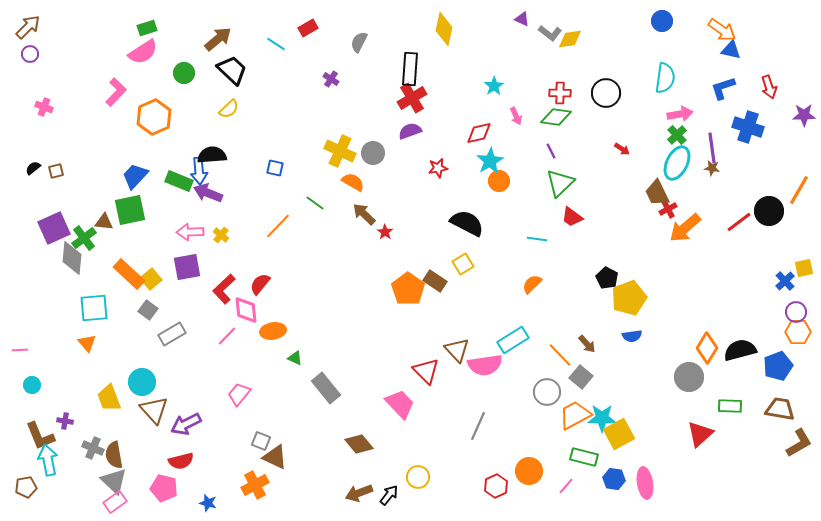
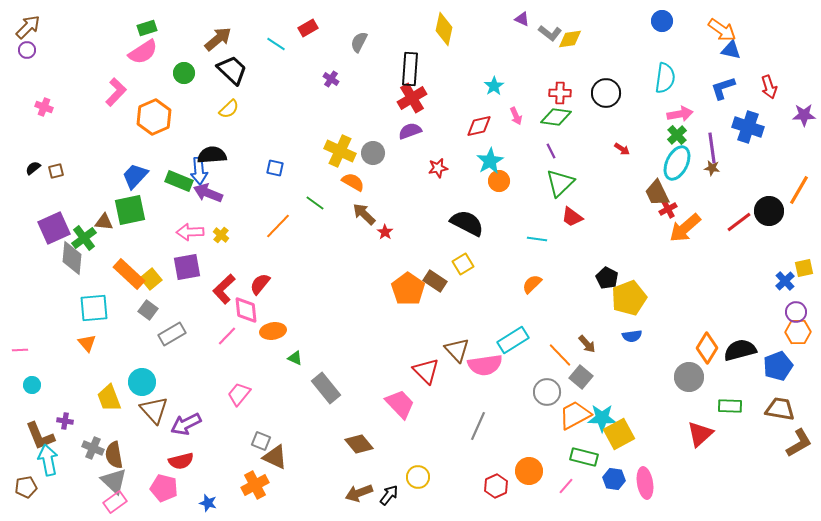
purple circle at (30, 54): moved 3 px left, 4 px up
red diamond at (479, 133): moved 7 px up
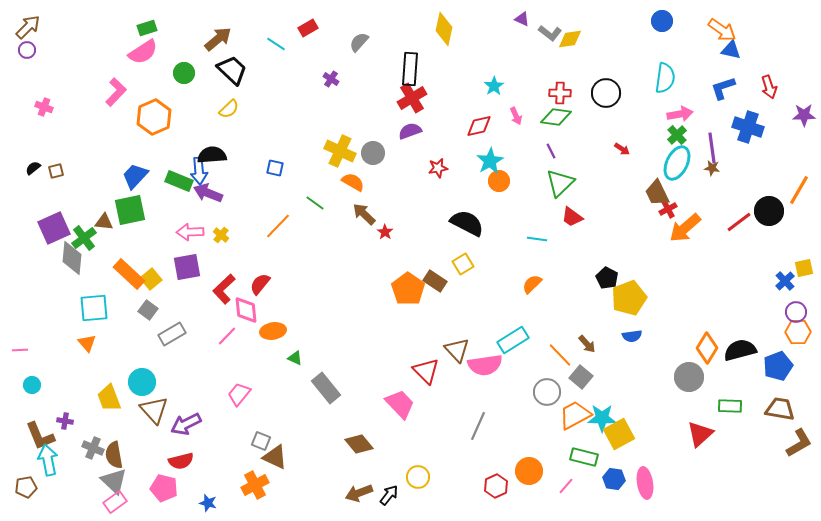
gray semicircle at (359, 42): rotated 15 degrees clockwise
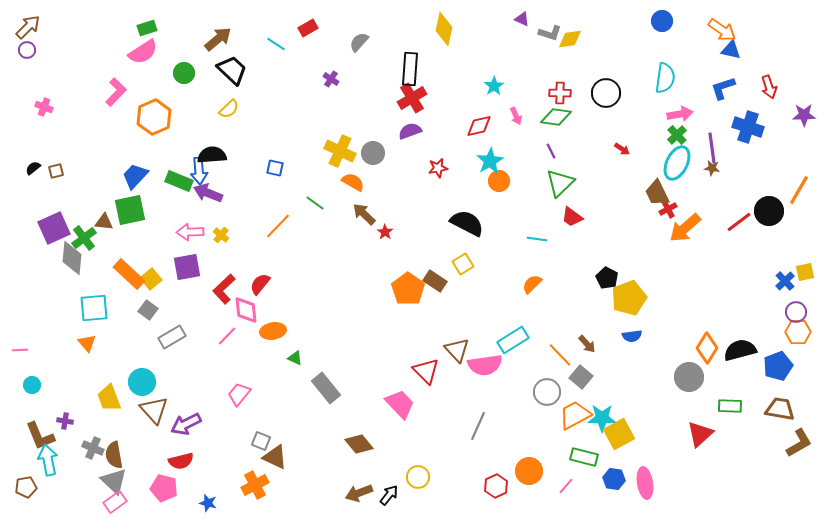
gray L-shape at (550, 33): rotated 20 degrees counterclockwise
yellow square at (804, 268): moved 1 px right, 4 px down
gray rectangle at (172, 334): moved 3 px down
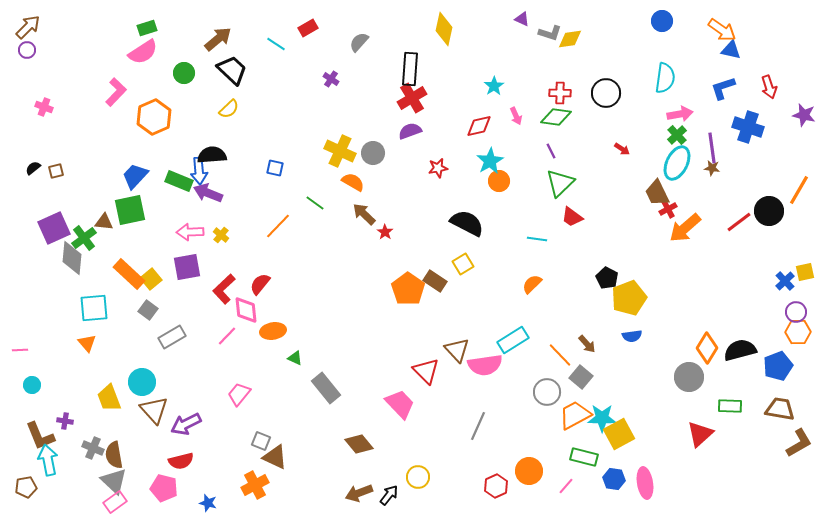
purple star at (804, 115): rotated 15 degrees clockwise
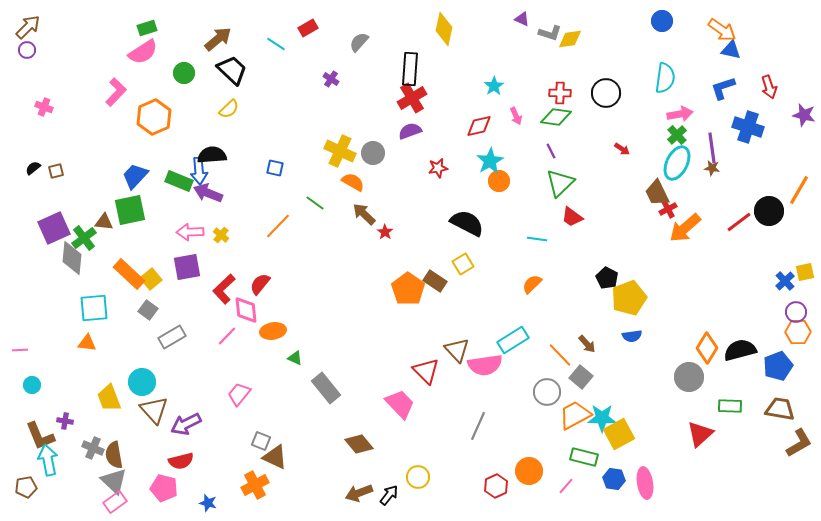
orange triangle at (87, 343): rotated 42 degrees counterclockwise
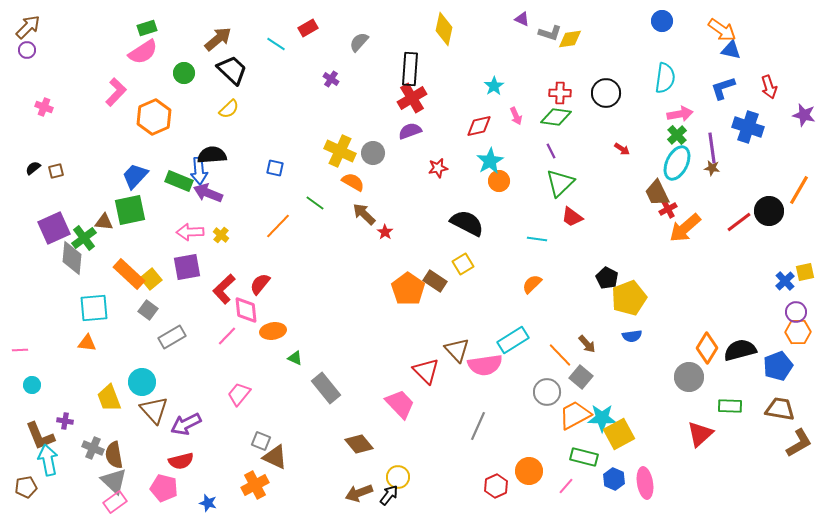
yellow circle at (418, 477): moved 20 px left
blue hexagon at (614, 479): rotated 15 degrees clockwise
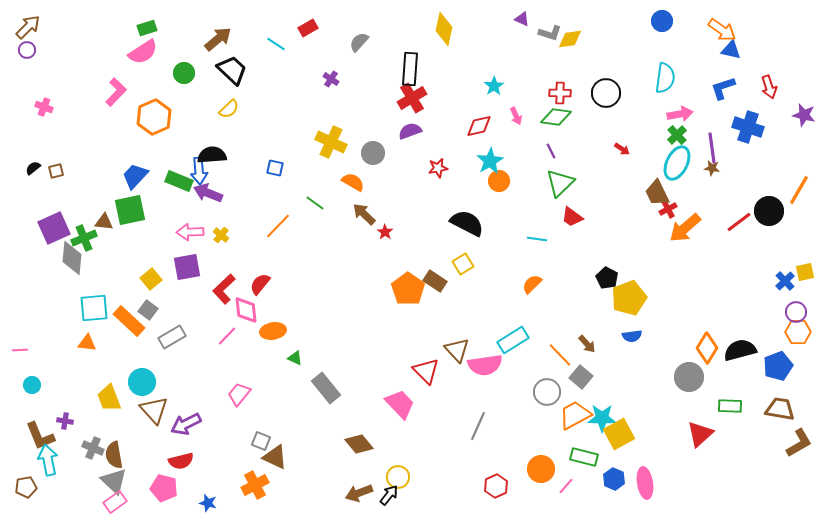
yellow cross at (340, 151): moved 9 px left, 9 px up
green cross at (84, 238): rotated 15 degrees clockwise
orange rectangle at (129, 274): moved 47 px down
orange circle at (529, 471): moved 12 px right, 2 px up
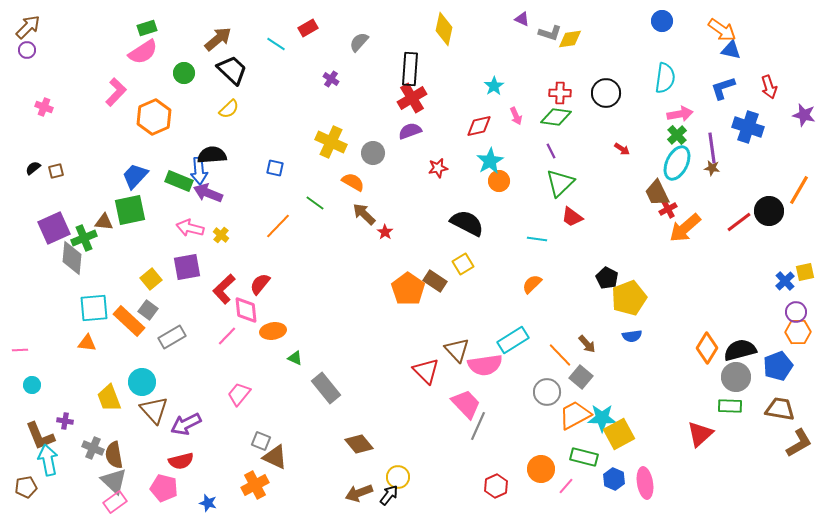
pink arrow at (190, 232): moved 4 px up; rotated 16 degrees clockwise
gray circle at (689, 377): moved 47 px right
pink trapezoid at (400, 404): moved 66 px right
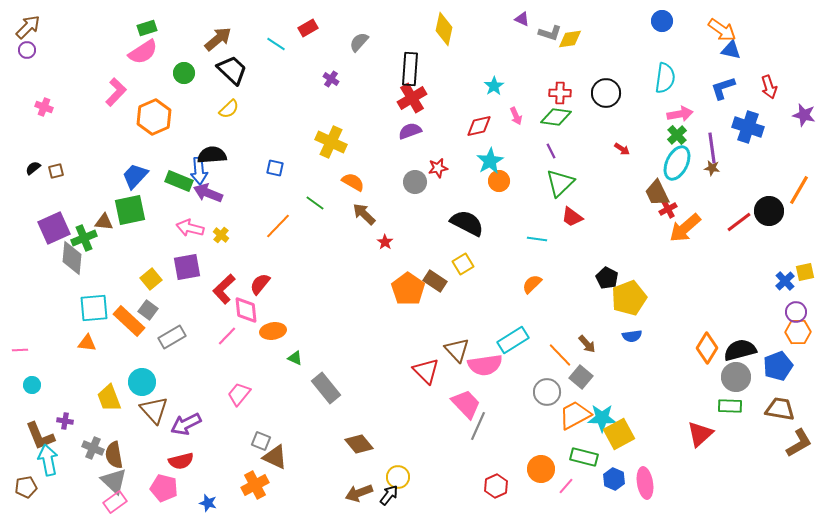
gray circle at (373, 153): moved 42 px right, 29 px down
red star at (385, 232): moved 10 px down
